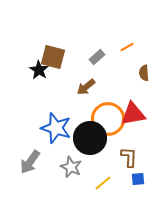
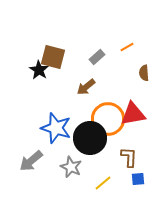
gray arrow: moved 1 px right, 1 px up; rotated 15 degrees clockwise
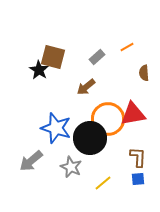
brown L-shape: moved 9 px right
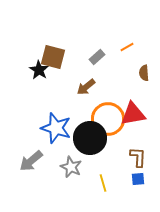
yellow line: rotated 66 degrees counterclockwise
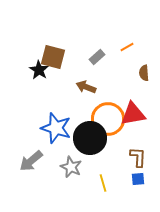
brown arrow: rotated 60 degrees clockwise
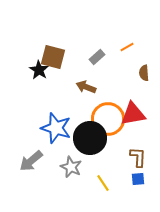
yellow line: rotated 18 degrees counterclockwise
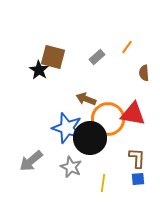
orange line: rotated 24 degrees counterclockwise
brown arrow: moved 12 px down
red triangle: rotated 20 degrees clockwise
blue star: moved 11 px right
brown L-shape: moved 1 px left, 1 px down
yellow line: rotated 42 degrees clockwise
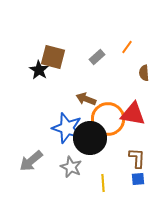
yellow line: rotated 12 degrees counterclockwise
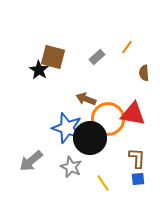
yellow line: rotated 30 degrees counterclockwise
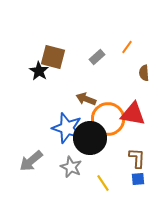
black star: moved 1 px down
